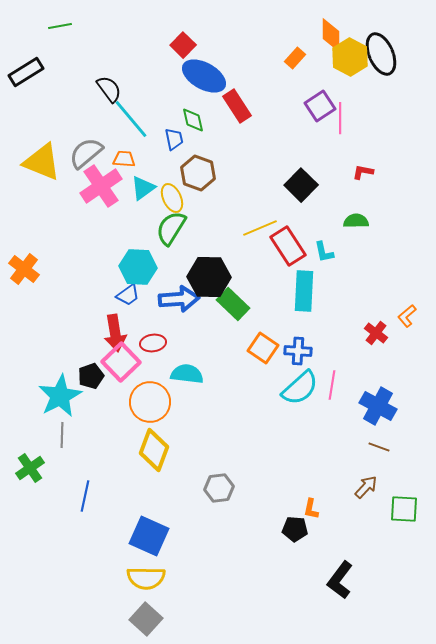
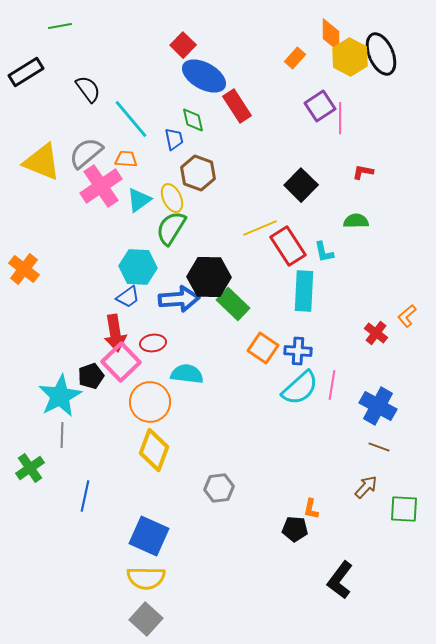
black semicircle at (109, 89): moved 21 px left
orange trapezoid at (124, 159): moved 2 px right
cyan triangle at (143, 188): moved 4 px left, 12 px down
blue trapezoid at (128, 295): moved 2 px down
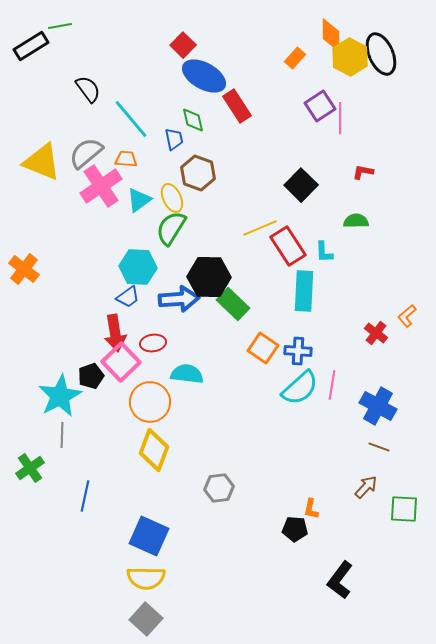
black rectangle at (26, 72): moved 5 px right, 26 px up
cyan L-shape at (324, 252): rotated 10 degrees clockwise
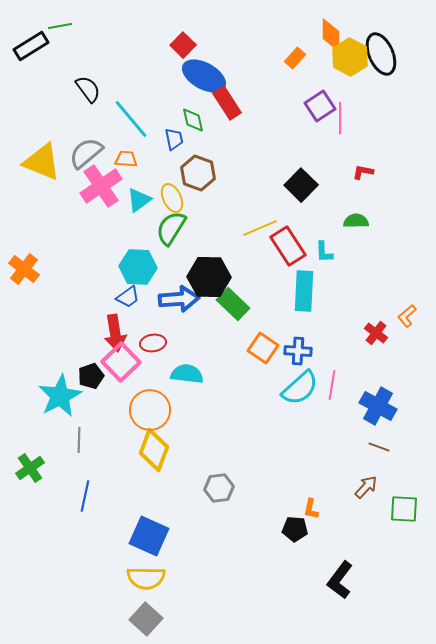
red rectangle at (237, 106): moved 10 px left, 3 px up
orange circle at (150, 402): moved 8 px down
gray line at (62, 435): moved 17 px right, 5 px down
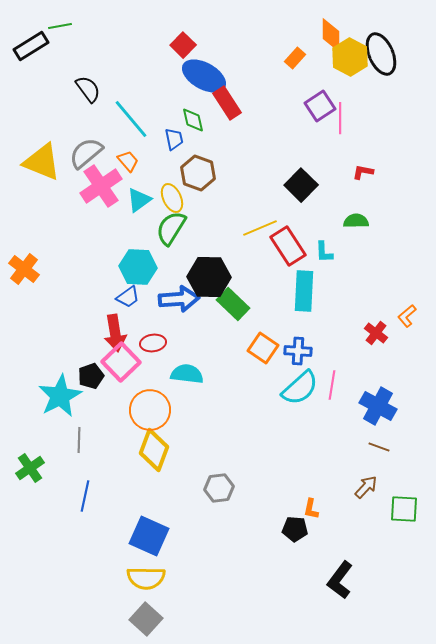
orange trapezoid at (126, 159): moved 2 px right, 2 px down; rotated 45 degrees clockwise
